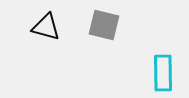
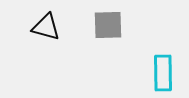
gray square: moved 4 px right; rotated 16 degrees counterclockwise
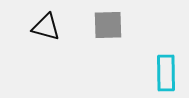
cyan rectangle: moved 3 px right
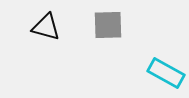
cyan rectangle: rotated 60 degrees counterclockwise
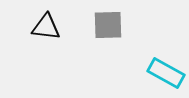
black triangle: rotated 8 degrees counterclockwise
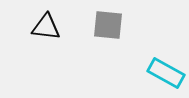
gray square: rotated 8 degrees clockwise
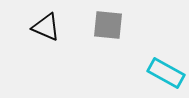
black triangle: rotated 16 degrees clockwise
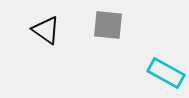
black triangle: moved 3 px down; rotated 12 degrees clockwise
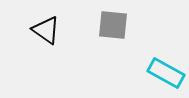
gray square: moved 5 px right
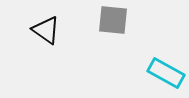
gray square: moved 5 px up
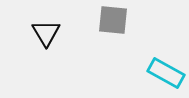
black triangle: moved 3 px down; rotated 24 degrees clockwise
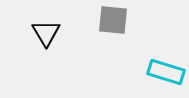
cyan rectangle: moved 1 px up; rotated 12 degrees counterclockwise
